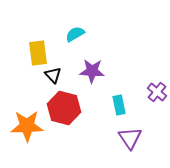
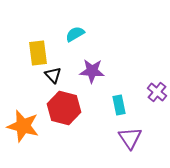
orange star: moved 4 px left; rotated 16 degrees clockwise
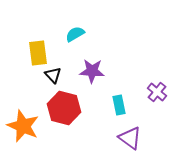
orange star: rotated 8 degrees clockwise
purple triangle: rotated 20 degrees counterclockwise
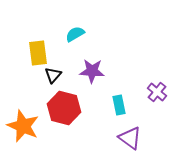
black triangle: rotated 24 degrees clockwise
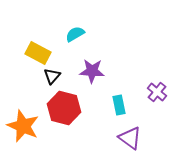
yellow rectangle: rotated 55 degrees counterclockwise
black triangle: moved 1 px left, 1 px down
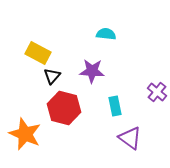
cyan semicircle: moved 31 px right; rotated 36 degrees clockwise
cyan rectangle: moved 4 px left, 1 px down
orange star: moved 2 px right, 8 px down
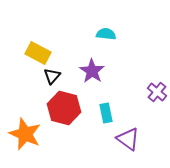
purple star: rotated 30 degrees clockwise
cyan rectangle: moved 9 px left, 7 px down
purple triangle: moved 2 px left, 1 px down
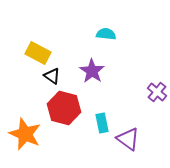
black triangle: rotated 36 degrees counterclockwise
cyan rectangle: moved 4 px left, 10 px down
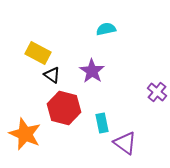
cyan semicircle: moved 5 px up; rotated 18 degrees counterclockwise
black triangle: moved 1 px up
purple triangle: moved 3 px left, 4 px down
